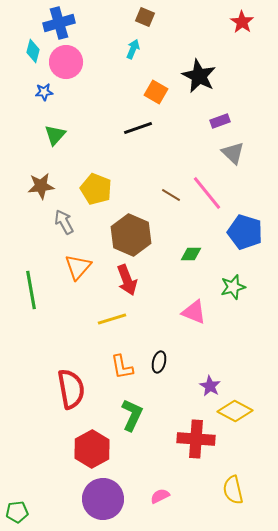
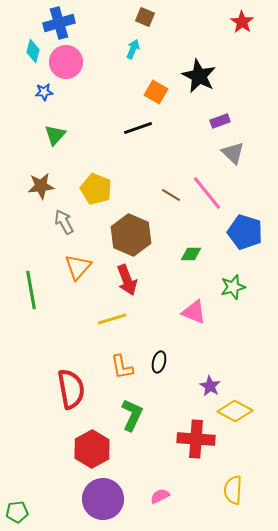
yellow semicircle: rotated 16 degrees clockwise
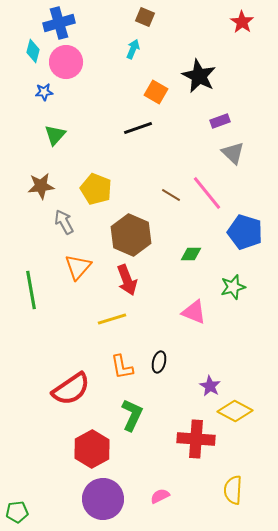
red semicircle: rotated 66 degrees clockwise
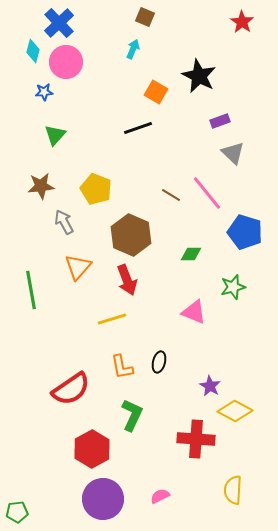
blue cross: rotated 28 degrees counterclockwise
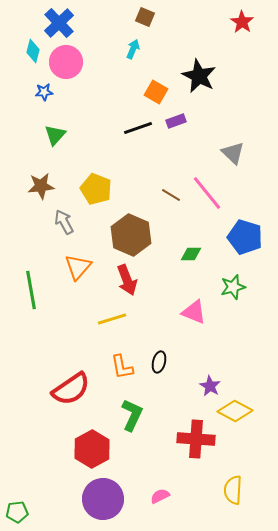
purple rectangle: moved 44 px left
blue pentagon: moved 5 px down
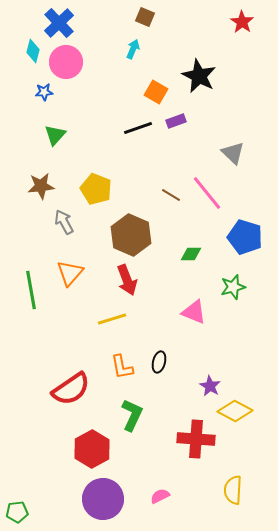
orange triangle: moved 8 px left, 6 px down
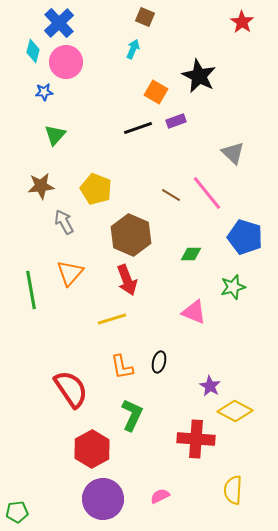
red semicircle: rotated 90 degrees counterclockwise
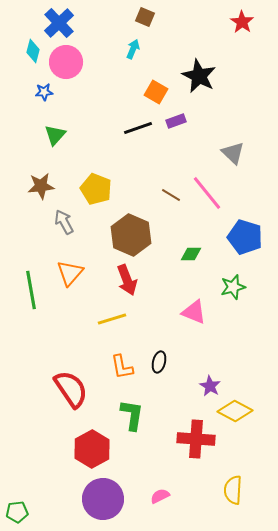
green L-shape: rotated 16 degrees counterclockwise
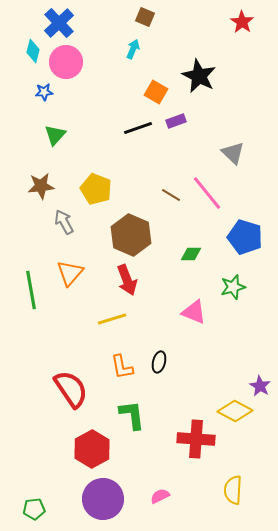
purple star: moved 50 px right
green L-shape: rotated 16 degrees counterclockwise
green pentagon: moved 17 px right, 3 px up
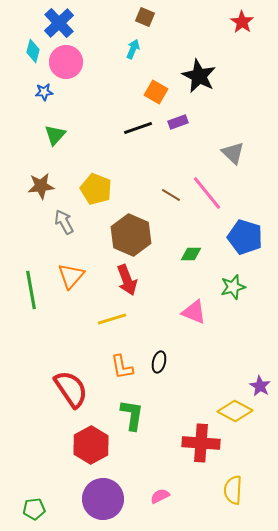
purple rectangle: moved 2 px right, 1 px down
orange triangle: moved 1 px right, 3 px down
green L-shape: rotated 16 degrees clockwise
red cross: moved 5 px right, 4 px down
red hexagon: moved 1 px left, 4 px up
